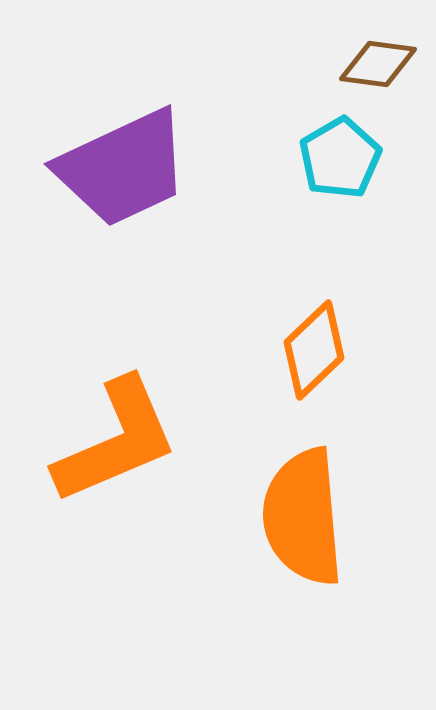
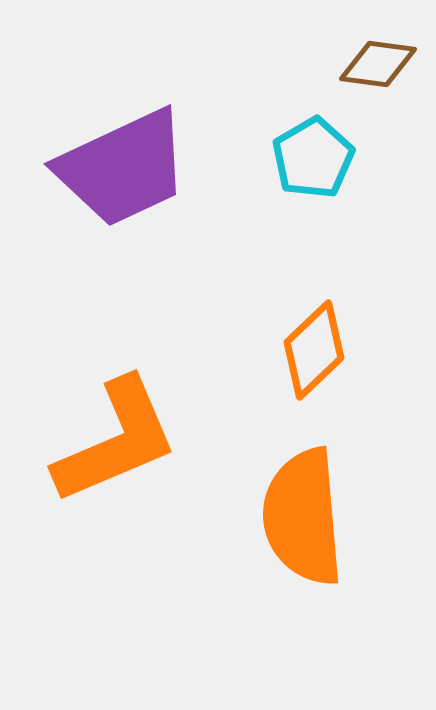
cyan pentagon: moved 27 px left
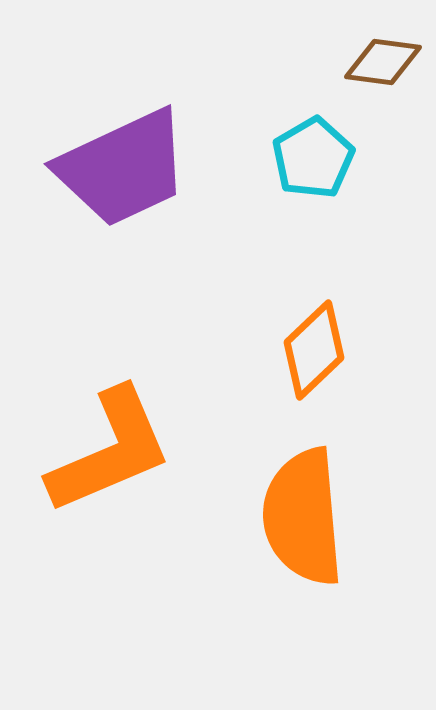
brown diamond: moved 5 px right, 2 px up
orange L-shape: moved 6 px left, 10 px down
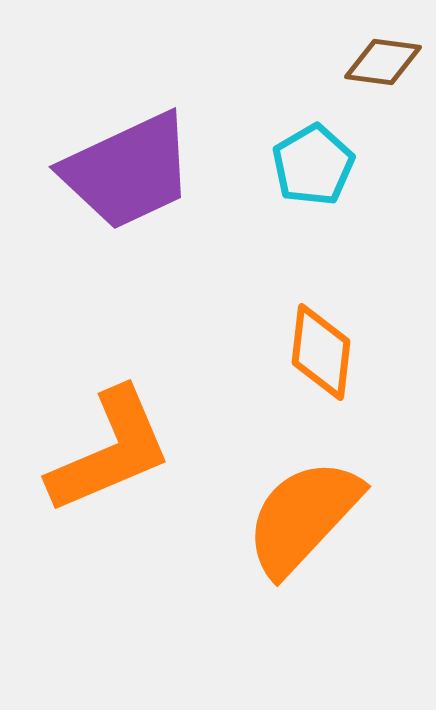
cyan pentagon: moved 7 px down
purple trapezoid: moved 5 px right, 3 px down
orange diamond: moved 7 px right, 2 px down; rotated 40 degrees counterclockwise
orange semicircle: rotated 48 degrees clockwise
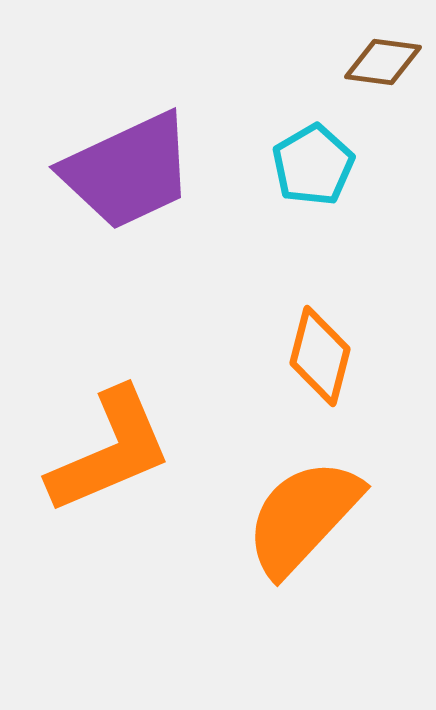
orange diamond: moved 1 px left, 4 px down; rotated 8 degrees clockwise
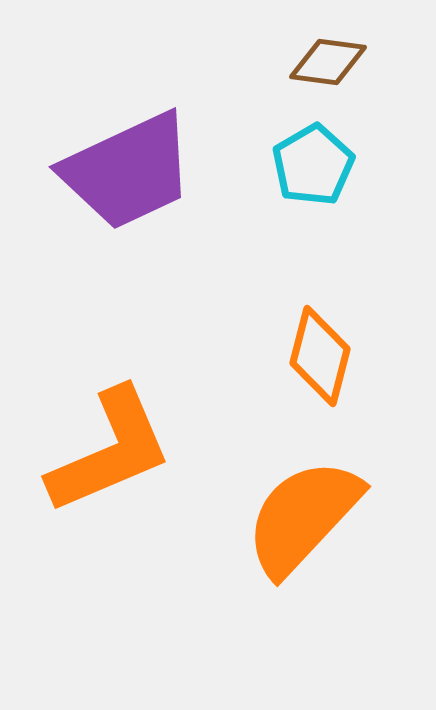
brown diamond: moved 55 px left
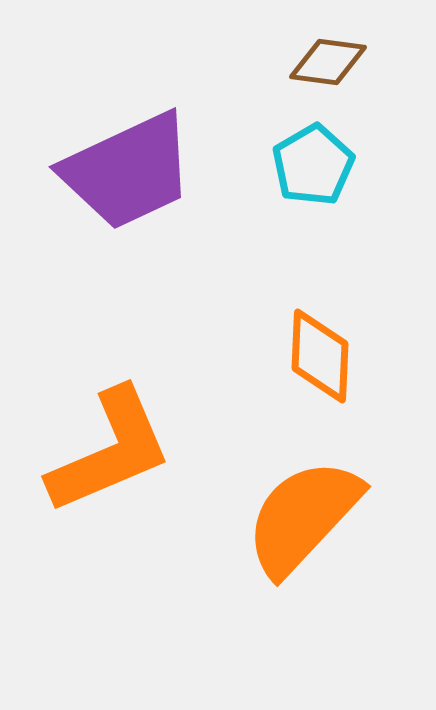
orange diamond: rotated 12 degrees counterclockwise
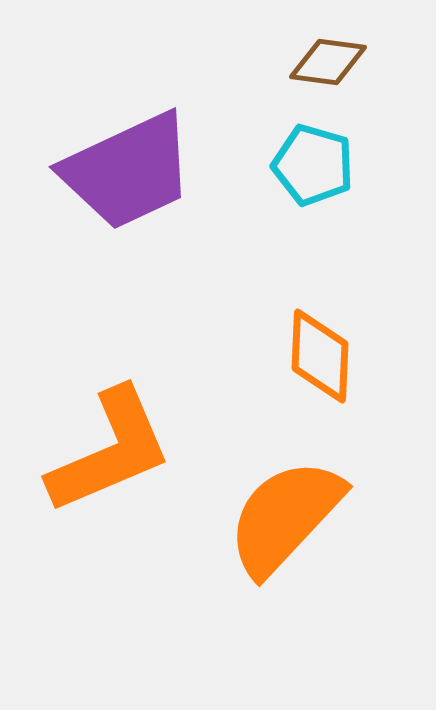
cyan pentagon: rotated 26 degrees counterclockwise
orange semicircle: moved 18 px left
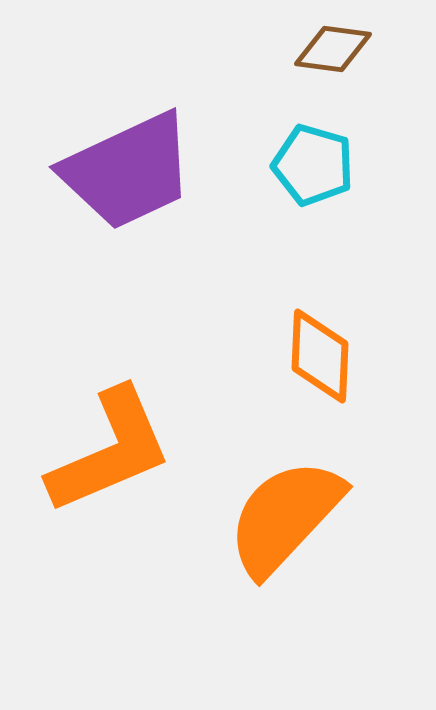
brown diamond: moved 5 px right, 13 px up
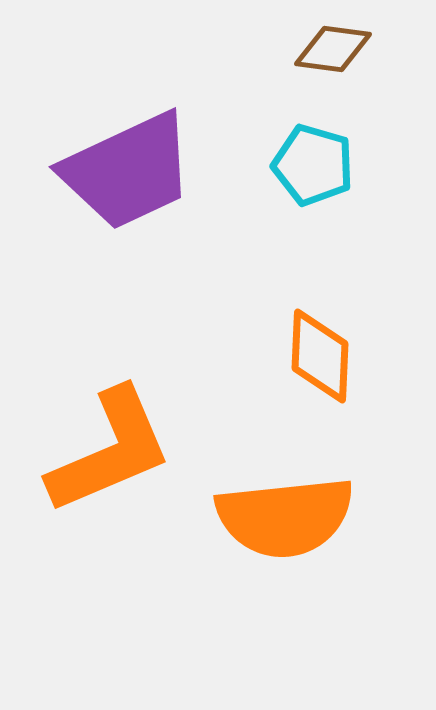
orange semicircle: rotated 139 degrees counterclockwise
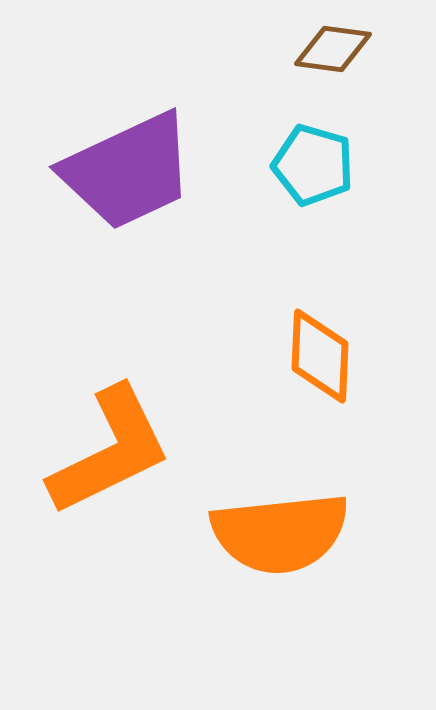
orange L-shape: rotated 3 degrees counterclockwise
orange semicircle: moved 5 px left, 16 px down
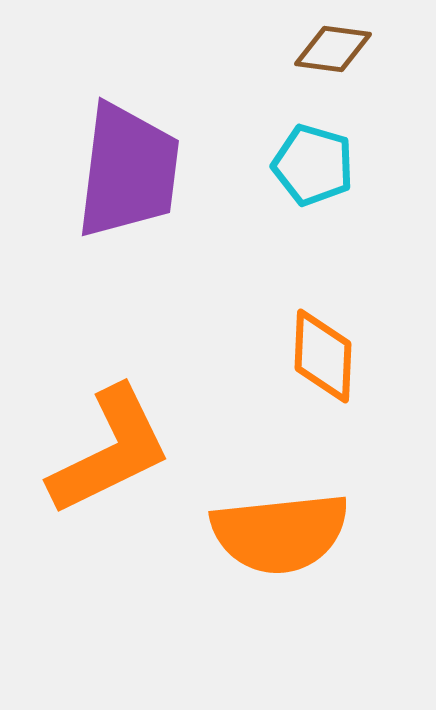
purple trapezoid: rotated 58 degrees counterclockwise
orange diamond: moved 3 px right
